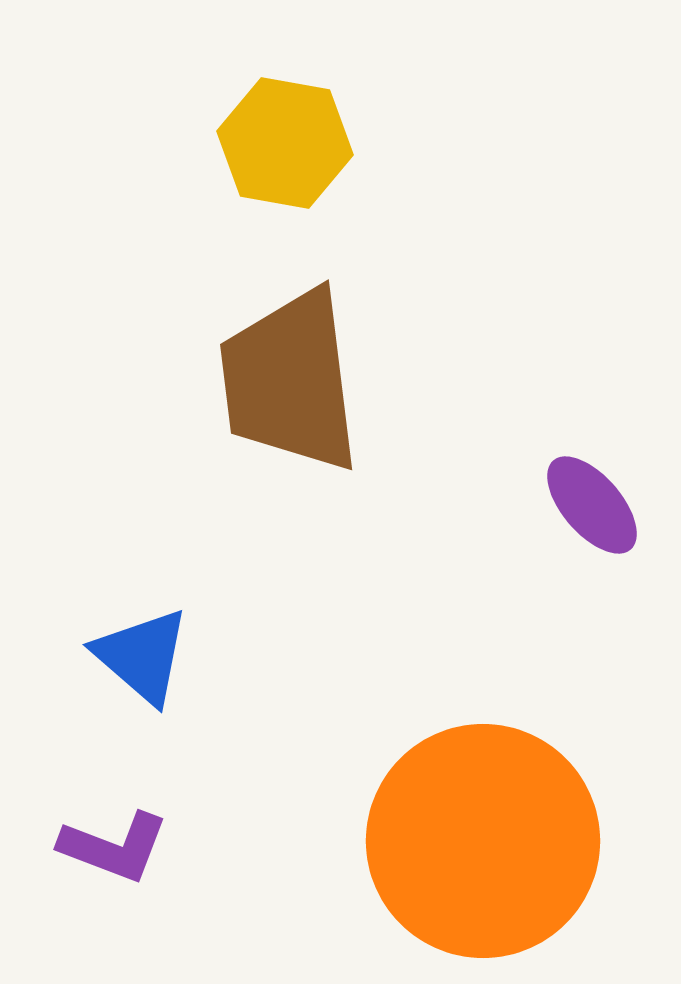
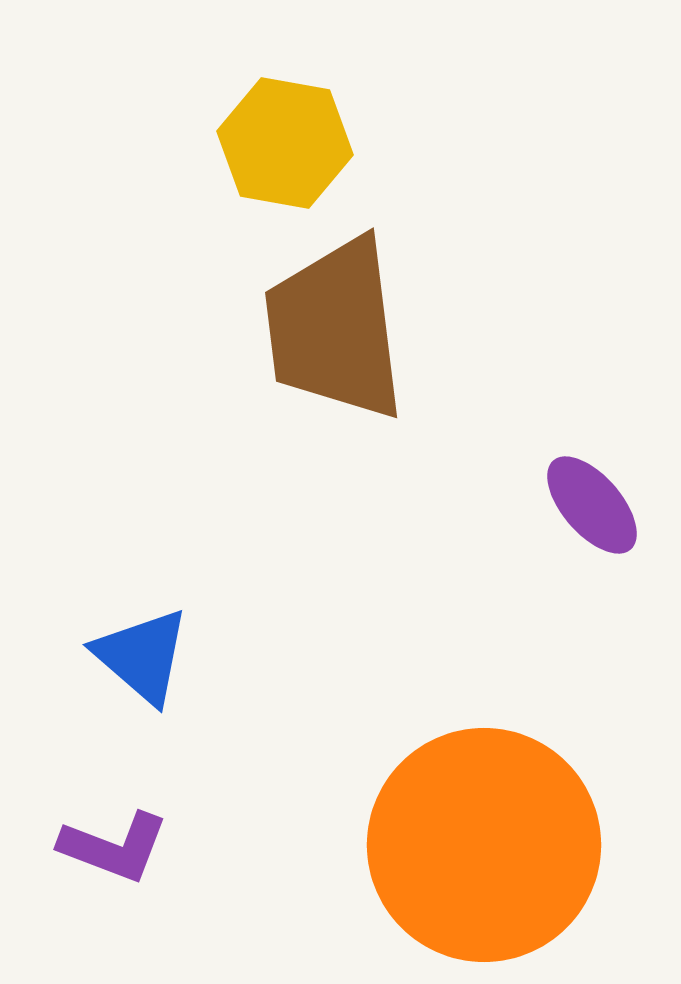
brown trapezoid: moved 45 px right, 52 px up
orange circle: moved 1 px right, 4 px down
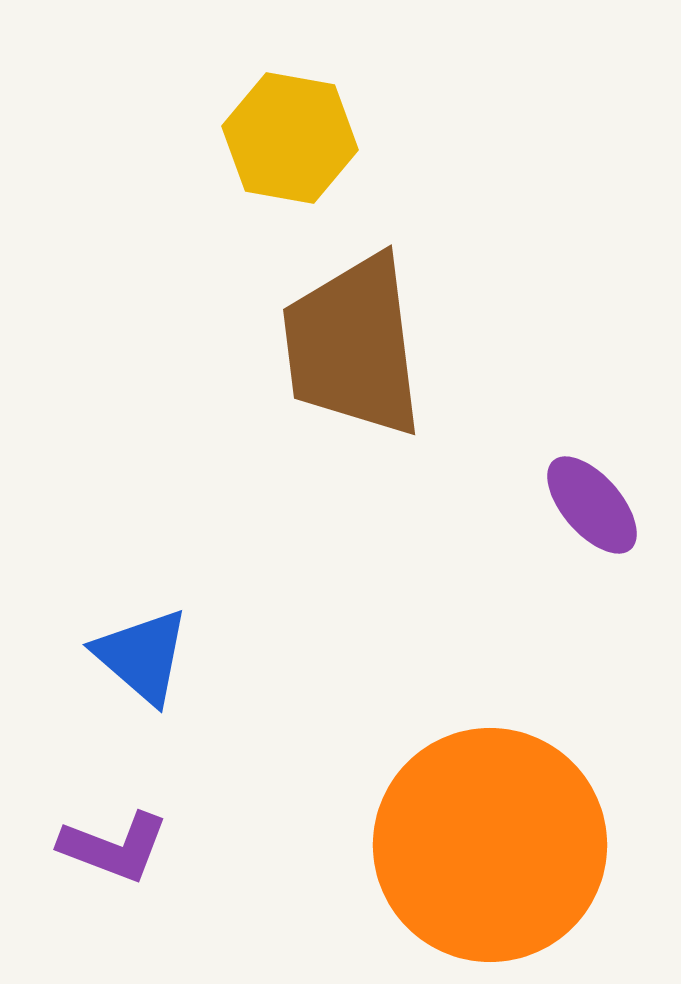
yellow hexagon: moved 5 px right, 5 px up
brown trapezoid: moved 18 px right, 17 px down
orange circle: moved 6 px right
